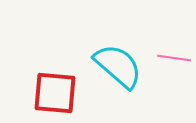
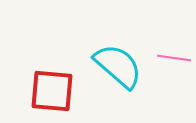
red square: moved 3 px left, 2 px up
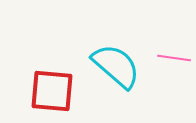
cyan semicircle: moved 2 px left
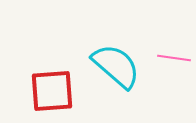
red square: rotated 9 degrees counterclockwise
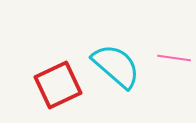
red square: moved 6 px right, 6 px up; rotated 21 degrees counterclockwise
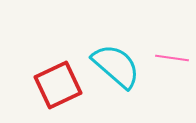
pink line: moved 2 px left
